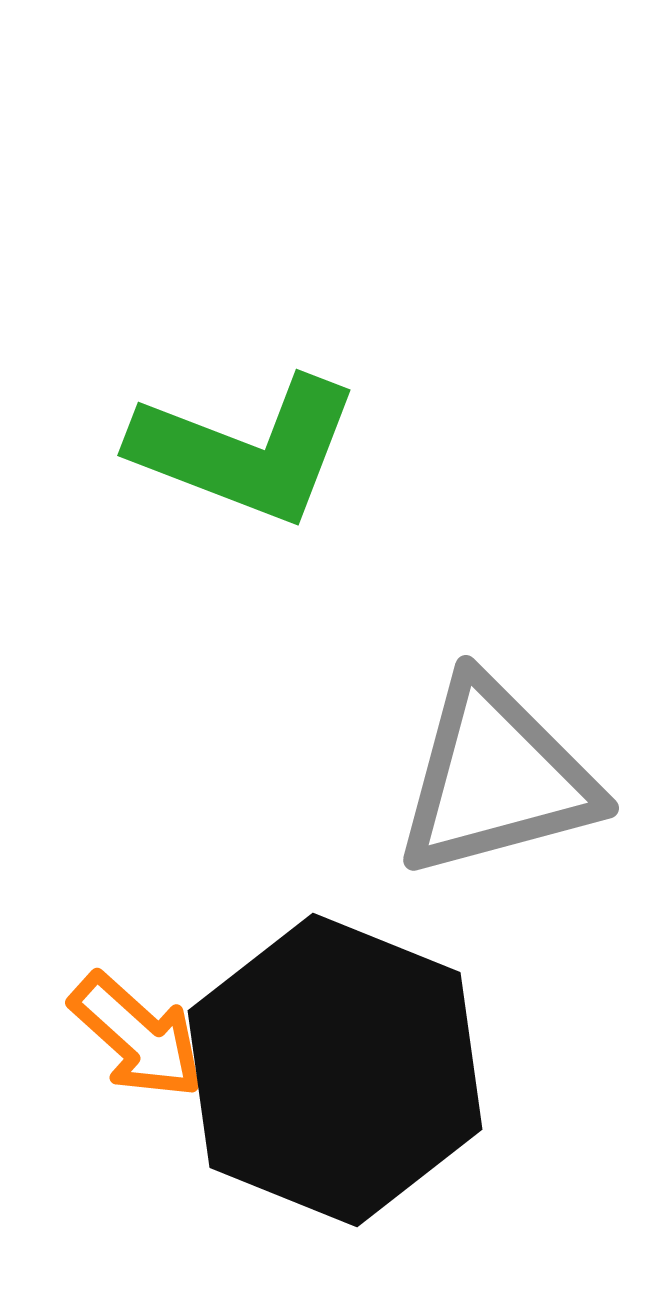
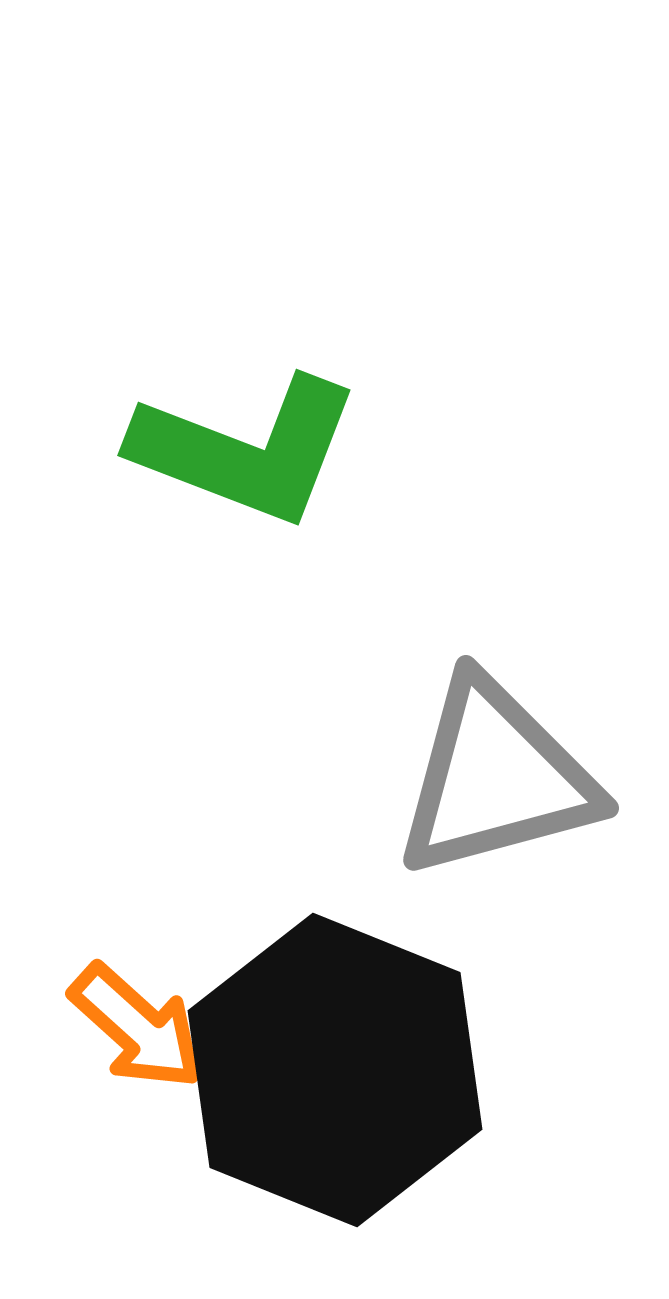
orange arrow: moved 9 px up
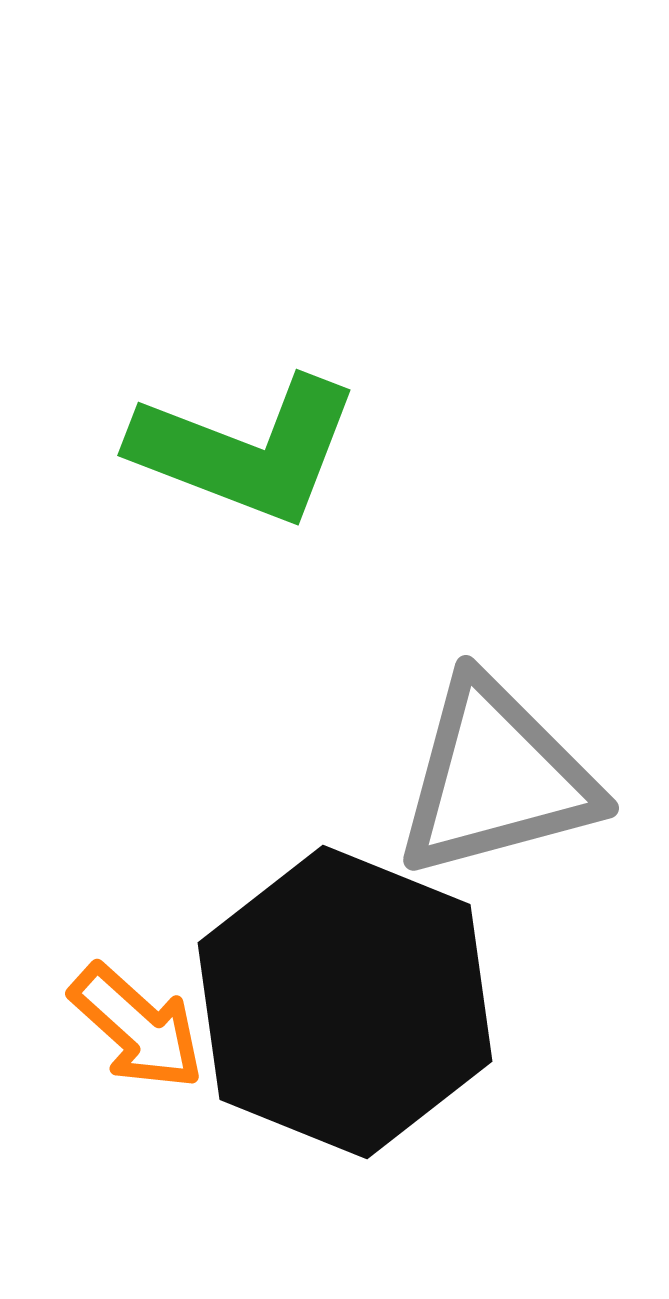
black hexagon: moved 10 px right, 68 px up
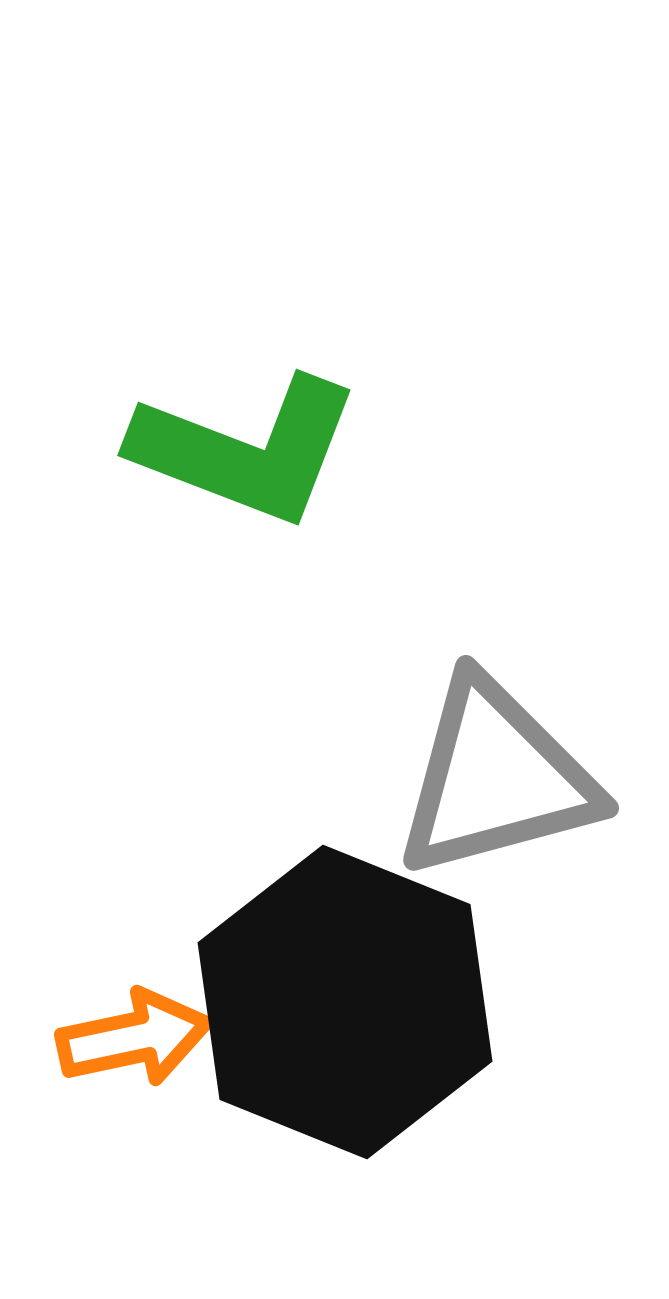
orange arrow: moved 3 px left, 11 px down; rotated 54 degrees counterclockwise
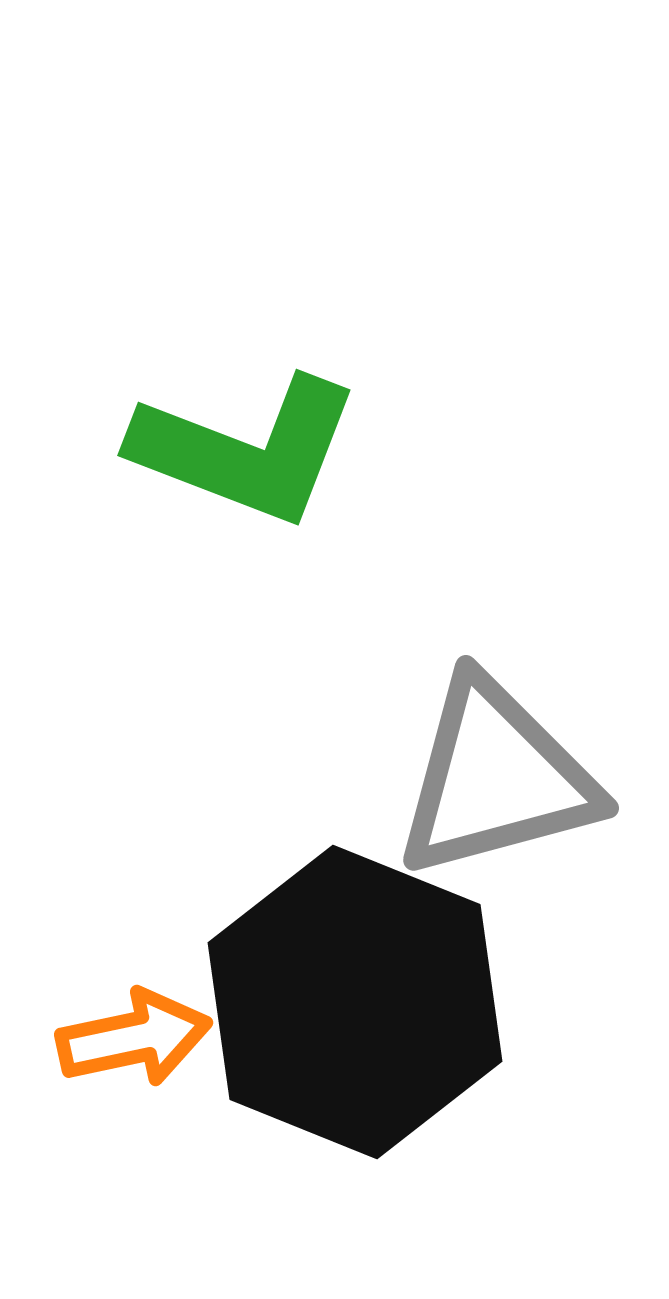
black hexagon: moved 10 px right
